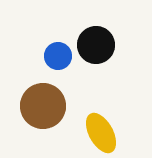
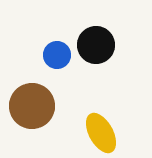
blue circle: moved 1 px left, 1 px up
brown circle: moved 11 px left
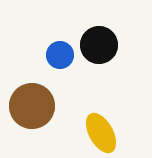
black circle: moved 3 px right
blue circle: moved 3 px right
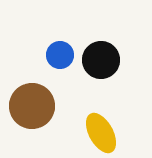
black circle: moved 2 px right, 15 px down
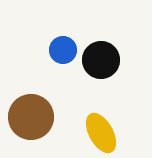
blue circle: moved 3 px right, 5 px up
brown circle: moved 1 px left, 11 px down
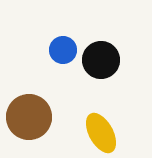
brown circle: moved 2 px left
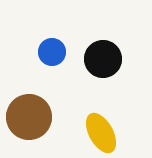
blue circle: moved 11 px left, 2 px down
black circle: moved 2 px right, 1 px up
